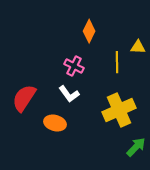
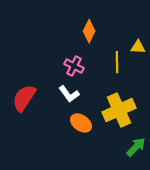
orange ellipse: moved 26 px right; rotated 20 degrees clockwise
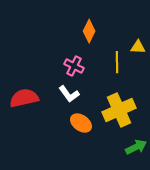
red semicircle: rotated 44 degrees clockwise
green arrow: rotated 20 degrees clockwise
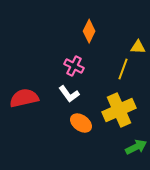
yellow line: moved 6 px right, 7 px down; rotated 20 degrees clockwise
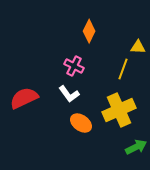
red semicircle: rotated 12 degrees counterclockwise
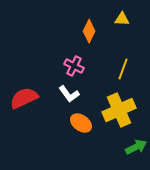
yellow triangle: moved 16 px left, 28 px up
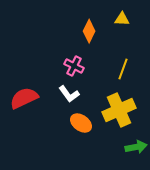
green arrow: rotated 15 degrees clockwise
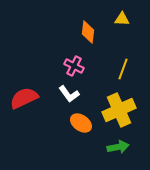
orange diamond: moved 1 px left, 1 px down; rotated 20 degrees counterclockwise
green arrow: moved 18 px left
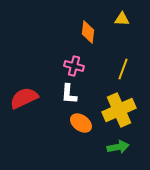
pink cross: rotated 12 degrees counterclockwise
white L-shape: rotated 40 degrees clockwise
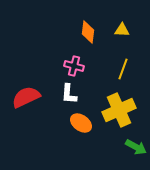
yellow triangle: moved 11 px down
red semicircle: moved 2 px right, 1 px up
green arrow: moved 18 px right; rotated 40 degrees clockwise
